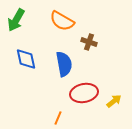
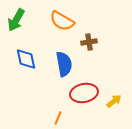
brown cross: rotated 28 degrees counterclockwise
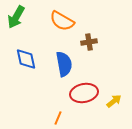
green arrow: moved 3 px up
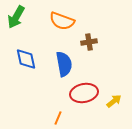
orange semicircle: rotated 10 degrees counterclockwise
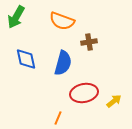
blue semicircle: moved 1 px left, 1 px up; rotated 25 degrees clockwise
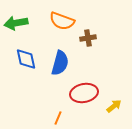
green arrow: moved 6 px down; rotated 50 degrees clockwise
brown cross: moved 1 px left, 4 px up
blue semicircle: moved 3 px left
yellow arrow: moved 5 px down
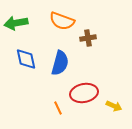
yellow arrow: rotated 63 degrees clockwise
orange line: moved 10 px up; rotated 48 degrees counterclockwise
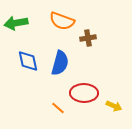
blue diamond: moved 2 px right, 2 px down
red ellipse: rotated 12 degrees clockwise
orange line: rotated 24 degrees counterclockwise
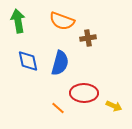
green arrow: moved 2 px right, 2 px up; rotated 90 degrees clockwise
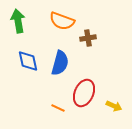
red ellipse: rotated 68 degrees counterclockwise
orange line: rotated 16 degrees counterclockwise
